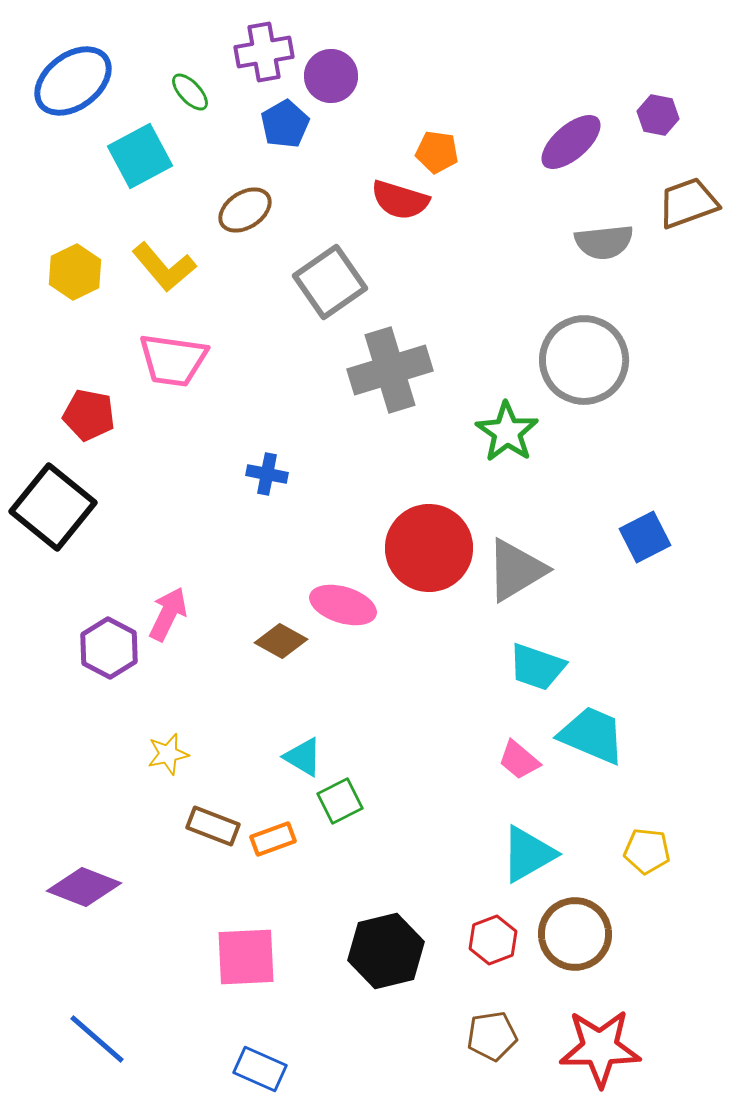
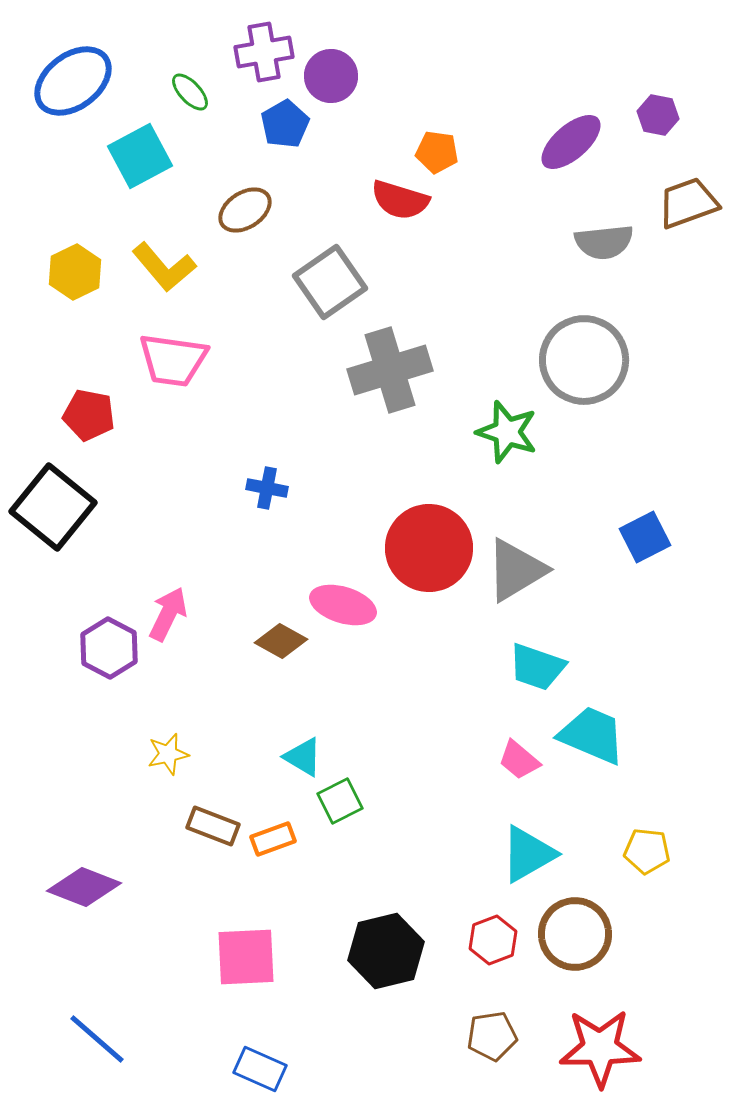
green star at (507, 432): rotated 16 degrees counterclockwise
blue cross at (267, 474): moved 14 px down
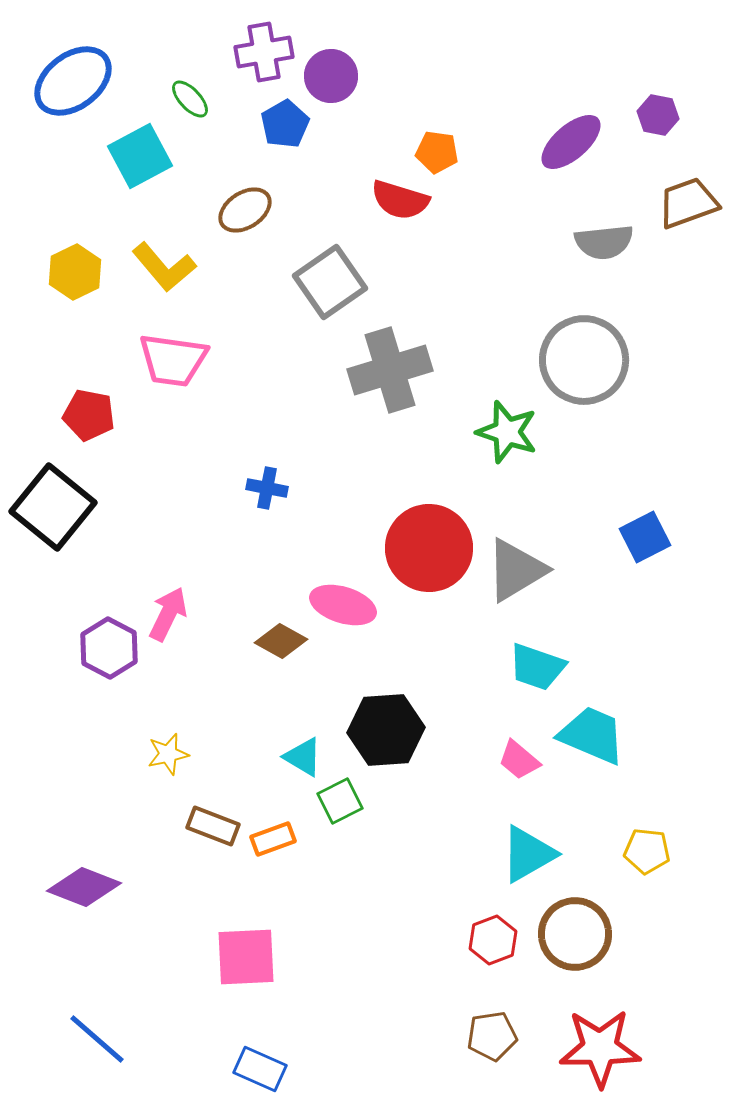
green ellipse at (190, 92): moved 7 px down
black hexagon at (386, 951): moved 221 px up; rotated 10 degrees clockwise
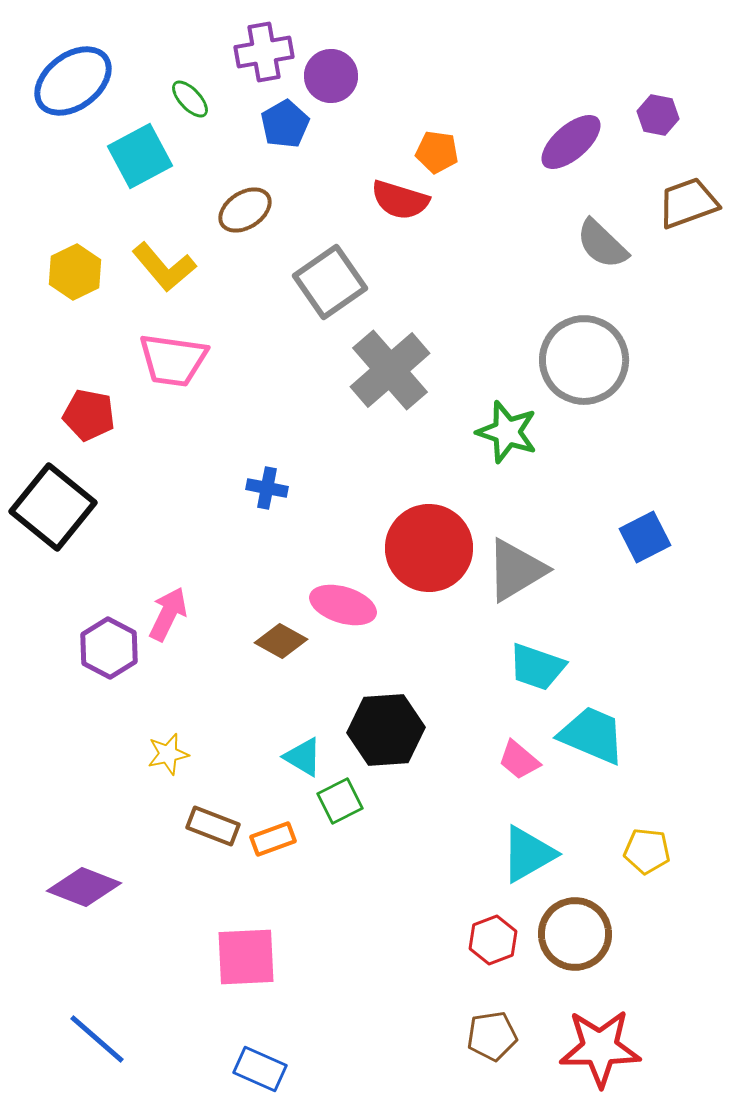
gray semicircle at (604, 242): moved 2 px left, 2 px down; rotated 50 degrees clockwise
gray cross at (390, 370): rotated 24 degrees counterclockwise
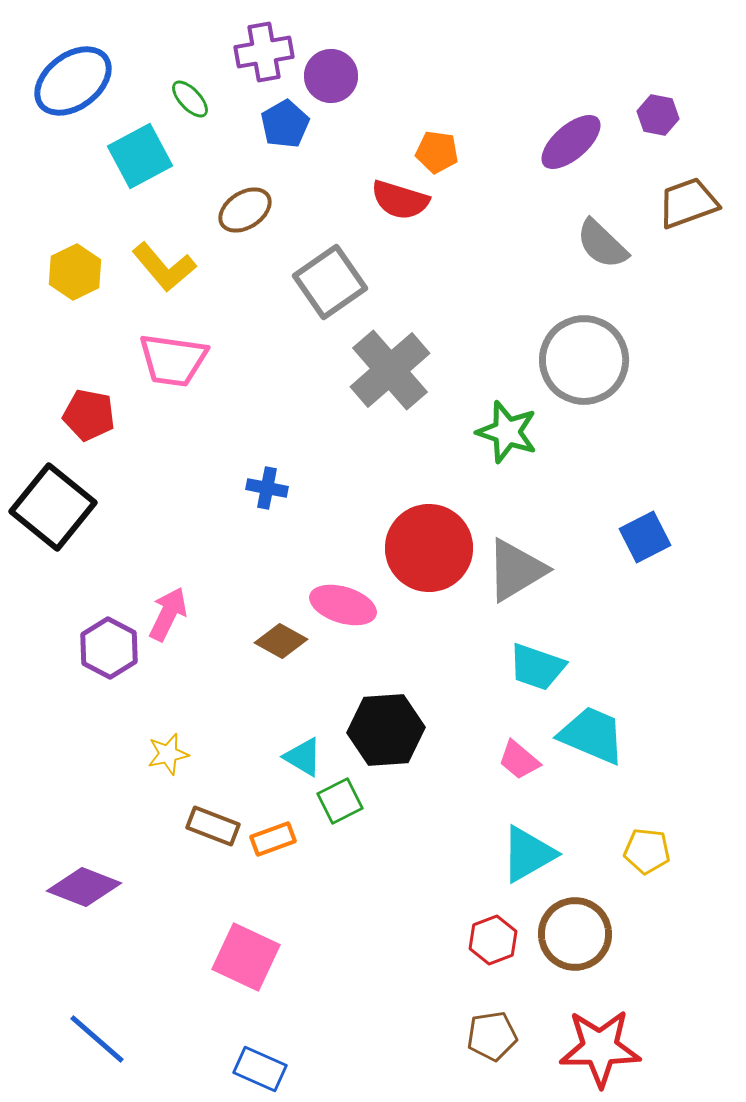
pink square at (246, 957): rotated 28 degrees clockwise
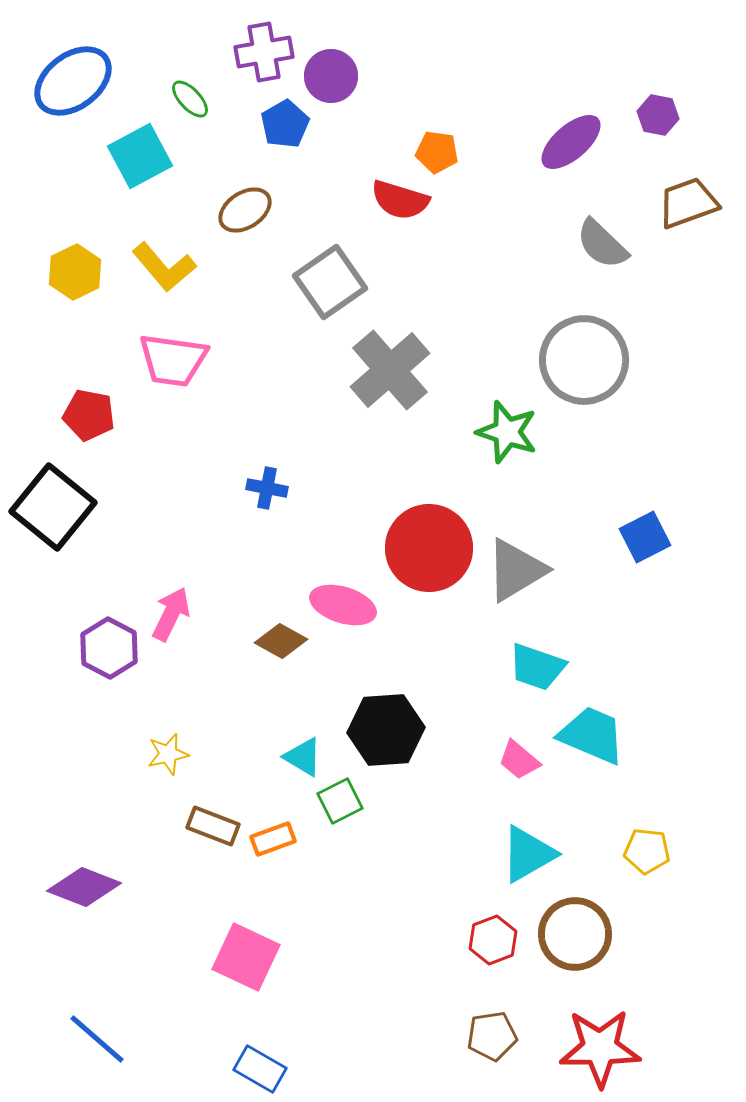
pink arrow at (168, 614): moved 3 px right
blue rectangle at (260, 1069): rotated 6 degrees clockwise
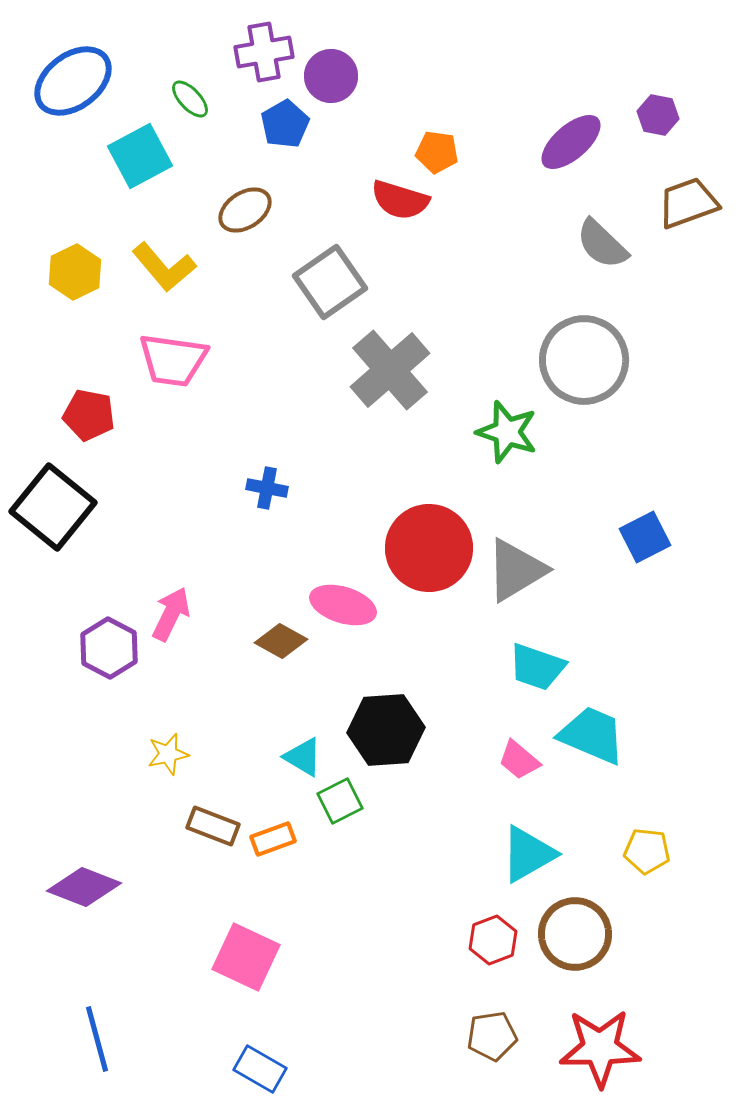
blue line at (97, 1039): rotated 34 degrees clockwise
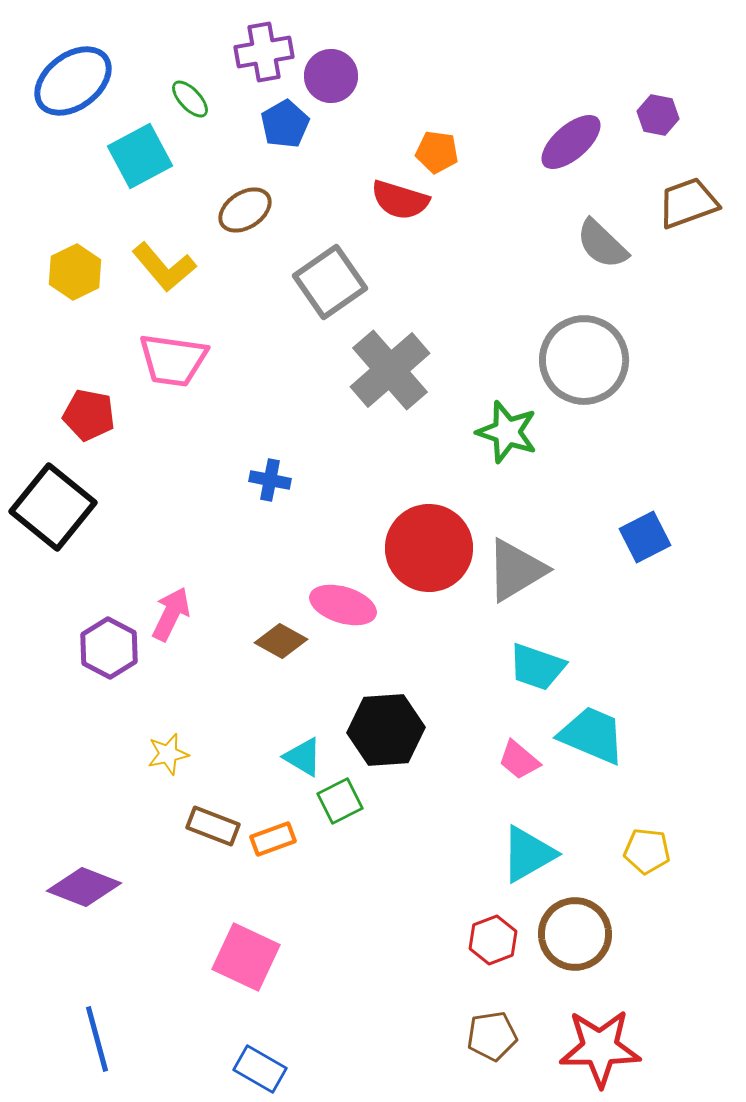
blue cross at (267, 488): moved 3 px right, 8 px up
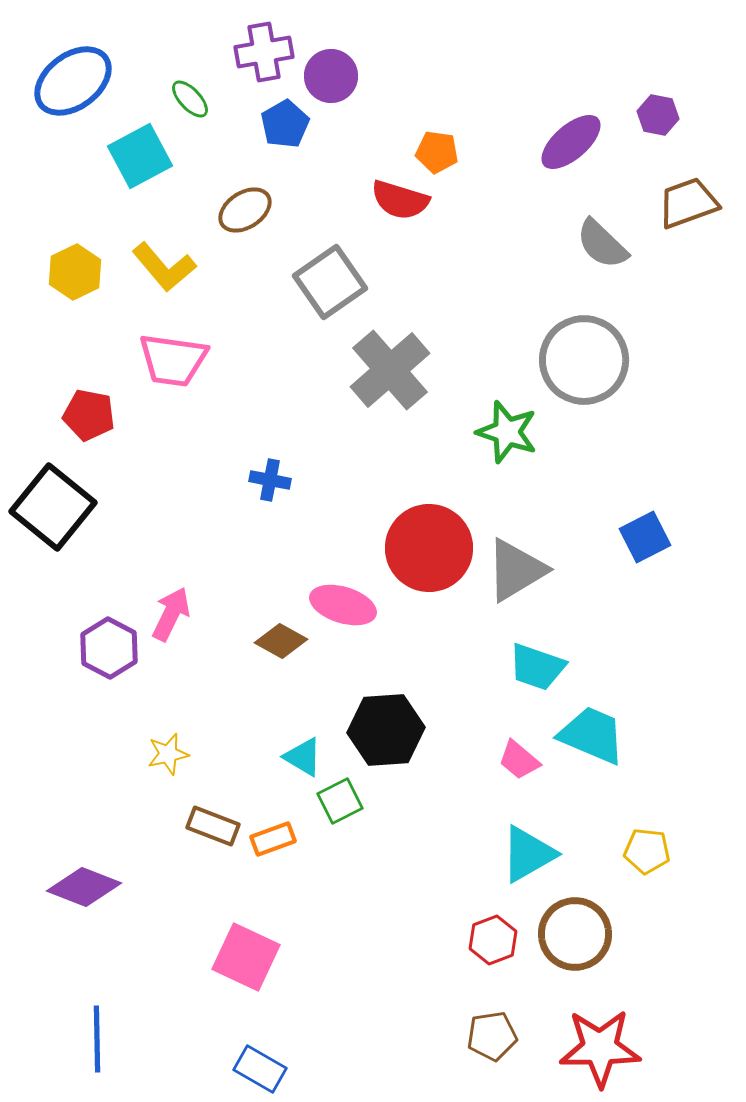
blue line at (97, 1039): rotated 14 degrees clockwise
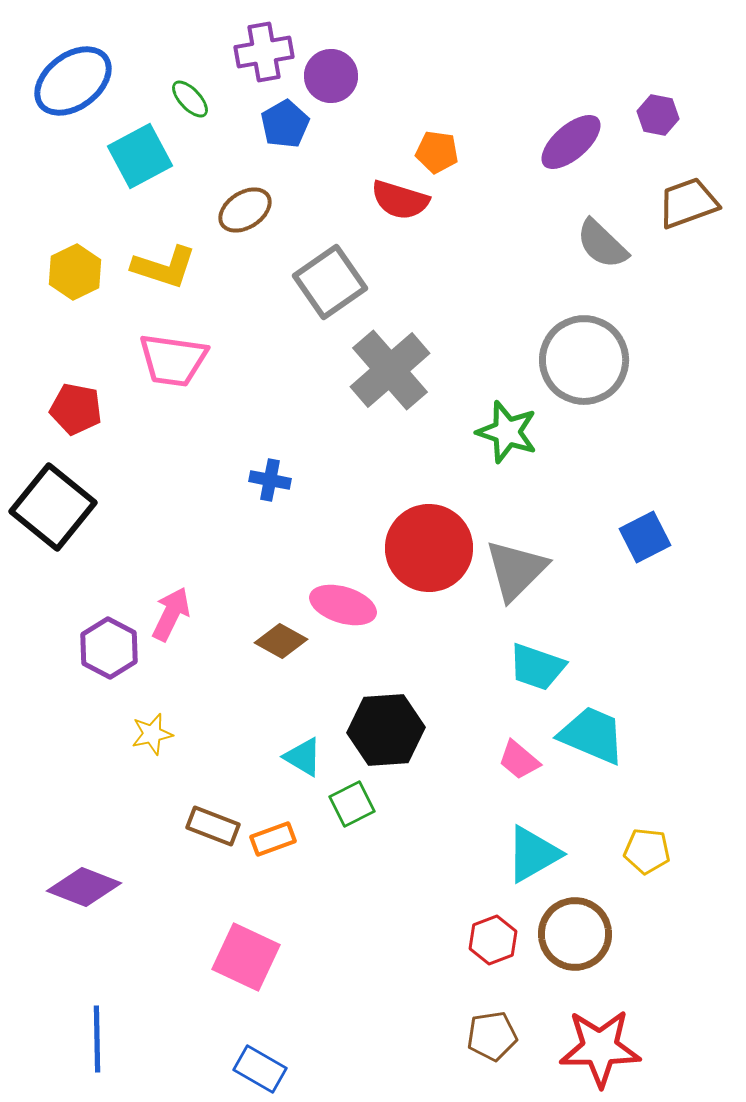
yellow L-shape at (164, 267): rotated 32 degrees counterclockwise
red pentagon at (89, 415): moved 13 px left, 6 px up
gray triangle at (516, 570): rotated 14 degrees counterclockwise
yellow star at (168, 754): moved 16 px left, 20 px up
green square at (340, 801): moved 12 px right, 3 px down
cyan triangle at (528, 854): moved 5 px right
